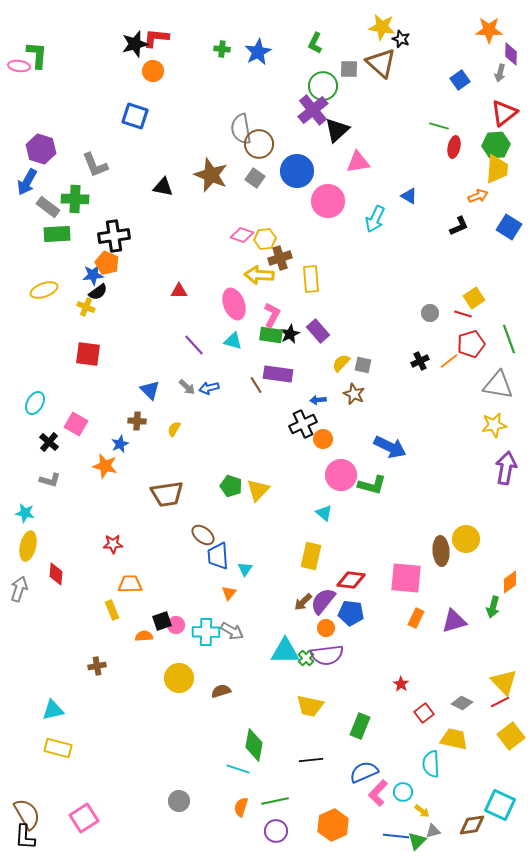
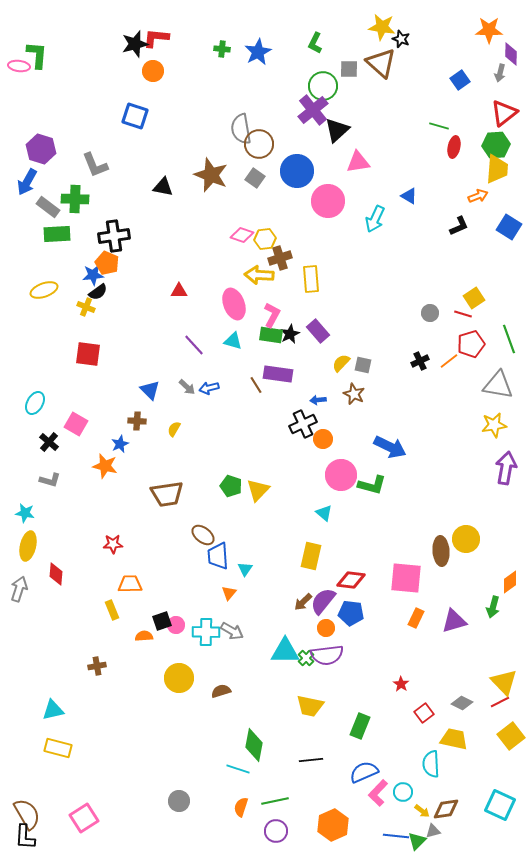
brown diamond at (472, 825): moved 26 px left, 16 px up
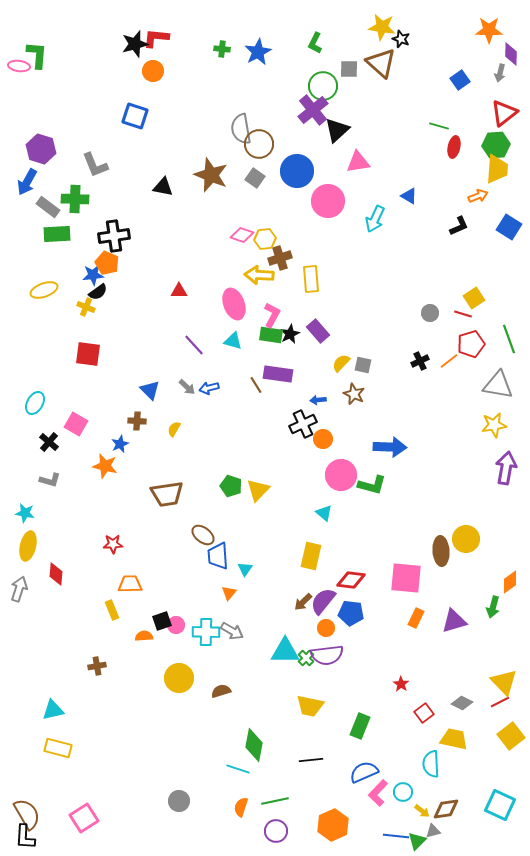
blue arrow at (390, 447): rotated 24 degrees counterclockwise
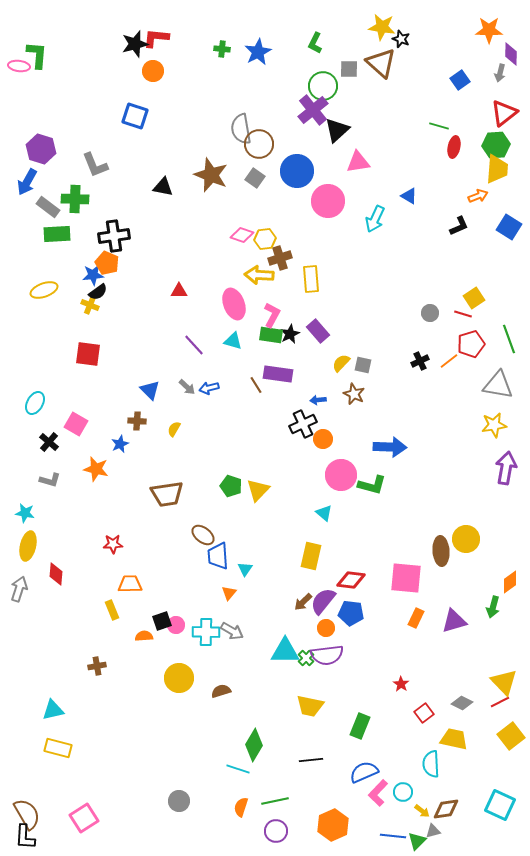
yellow cross at (86, 307): moved 4 px right, 2 px up
orange star at (105, 466): moved 9 px left, 3 px down
green diamond at (254, 745): rotated 20 degrees clockwise
blue line at (396, 836): moved 3 px left
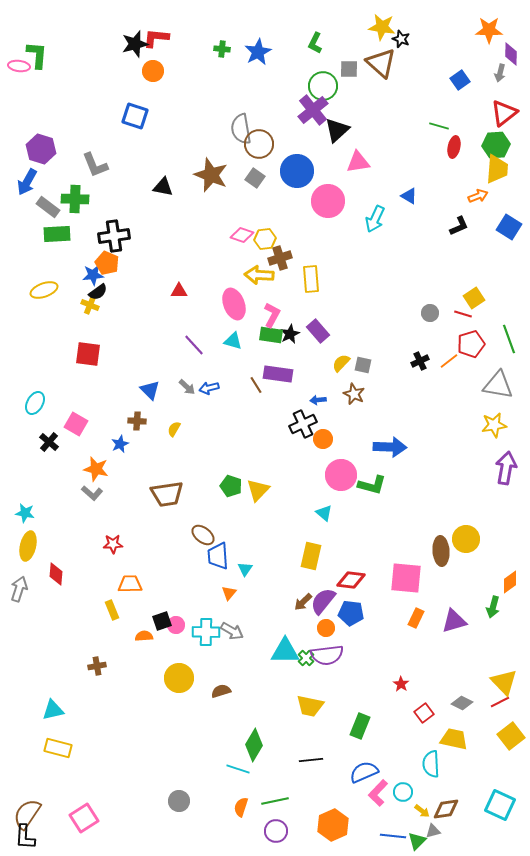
gray L-shape at (50, 480): moved 42 px right, 13 px down; rotated 25 degrees clockwise
brown semicircle at (27, 814): rotated 116 degrees counterclockwise
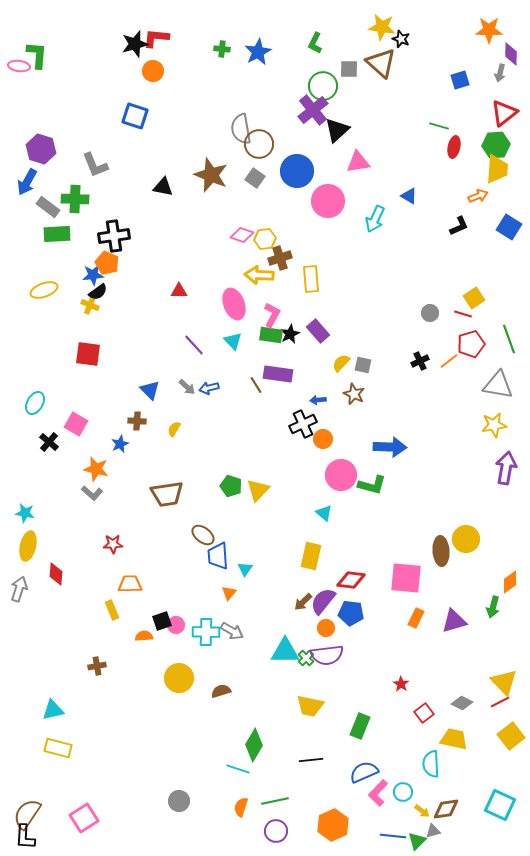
blue square at (460, 80): rotated 18 degrees clockwise
cyan triangle at (233, 341): rotated 30 degrees clockwise
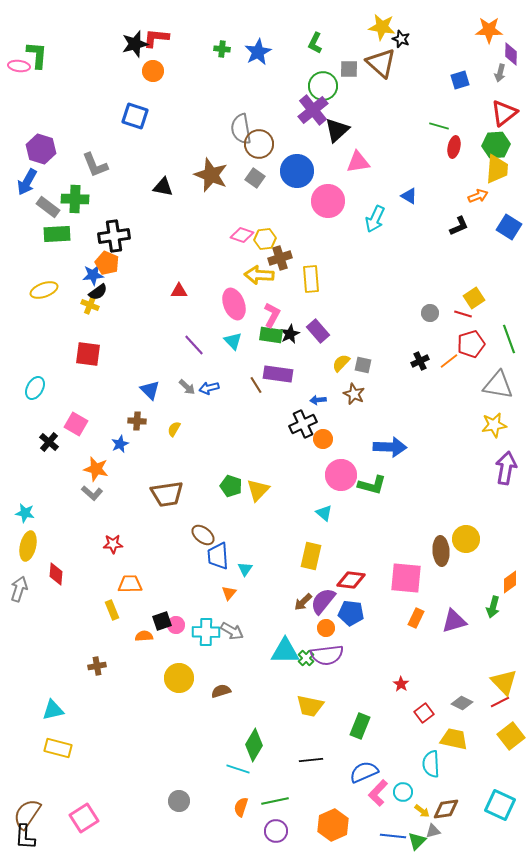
cyan ellipse at (35, 403): moved 15 px up
